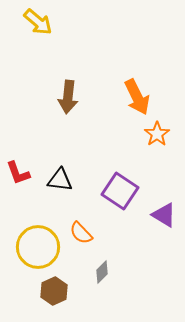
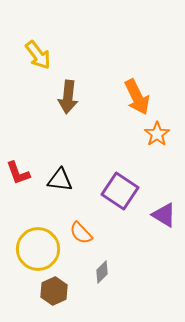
yellow arrow: moved 33 px down; rotated 12 degrees clockwise
yellow circle: moved 2 px down
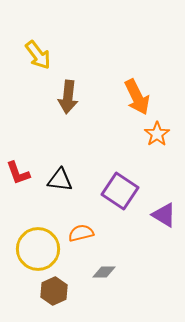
orange semicircle: rotated 120 degrees clockwise
gray diamond: moved 2 px right; rotated 45 degrees clockwise
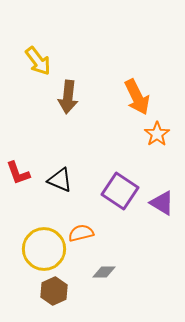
yellow arrow: moved 6 px down
black triangle: rotated 16 degrees clockwise
purple triangle: moved 2 px left, 12 px up
yellow circle: moved 6 px right
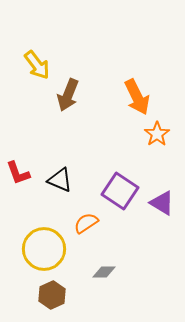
yellow arrow: moved 1 px left, 4 px down
brown arrow: moved 2 px up; rotated 16 degrees clockwise
orange semicircle: moved 5 px right, 10 px up; rotated 20 degrees counterclockwise
brown hexagon: moved 2 px left, 4 px down
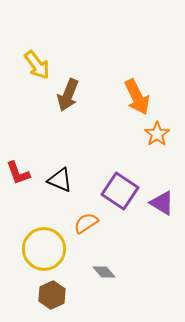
gray diamond: rotated 50 degrees clockwise
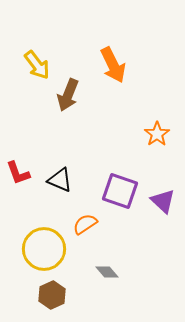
orange arrow: moved 24 px left, 32 px up
purple square: rotated 15 degrees counterclockwise
purple triangle: moved 1 px right, 2 px up; rotated 12 degrees clockwise
orange semicircle: moved 1 px left, 1 px down
gray diamond: moved 3 px right
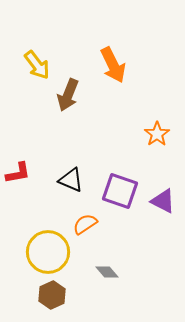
red L-shape: rotated 80 degrees counterclockwise
black triangle: moved 11 px right
purple triangle: rotated 16 degrees counterclockwise
yellow circle: moved 4 px right, 3 px down
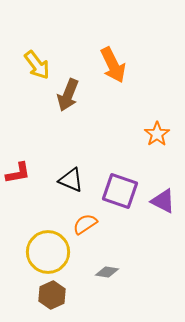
gray diamond: rotated 40 degrees counterclockwise
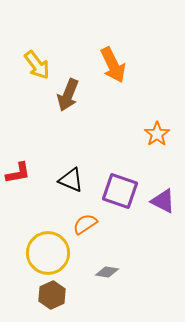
yellow circle: moved 1 px down
